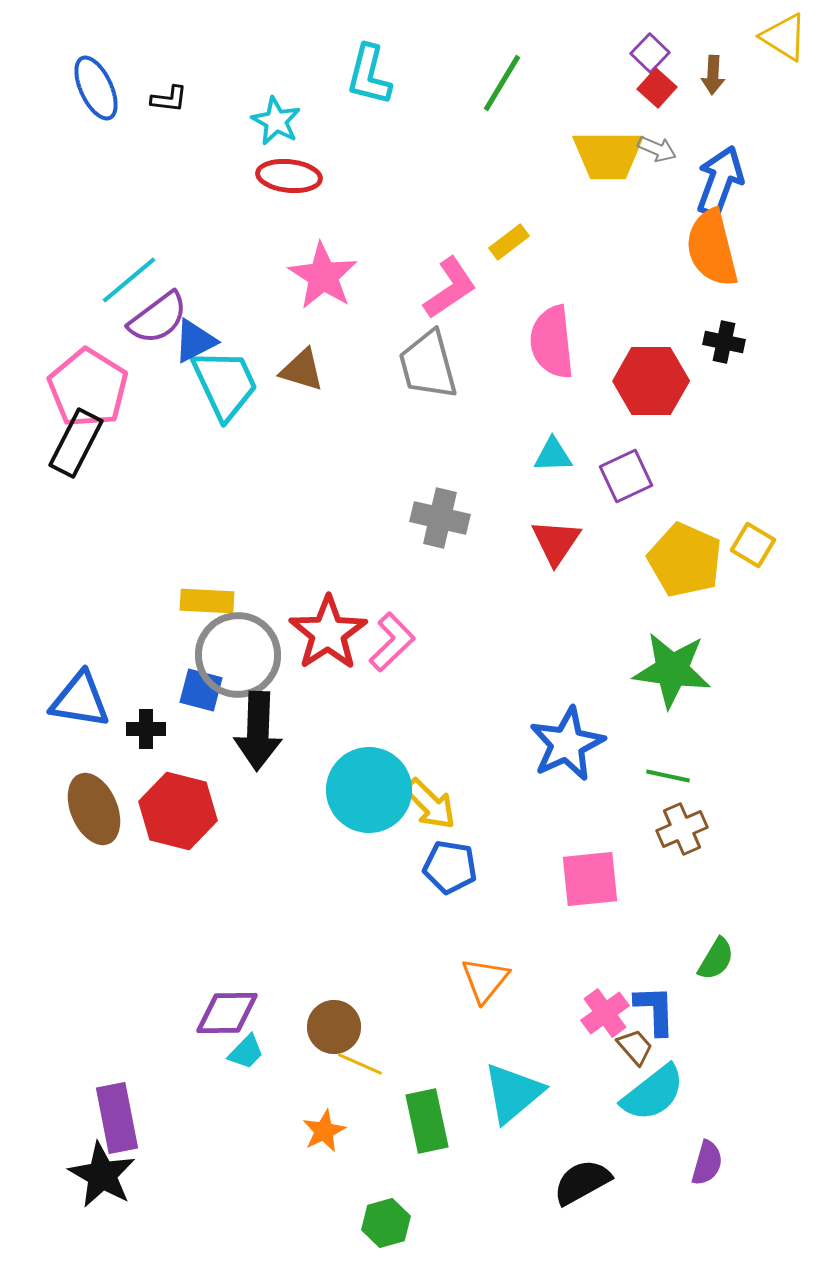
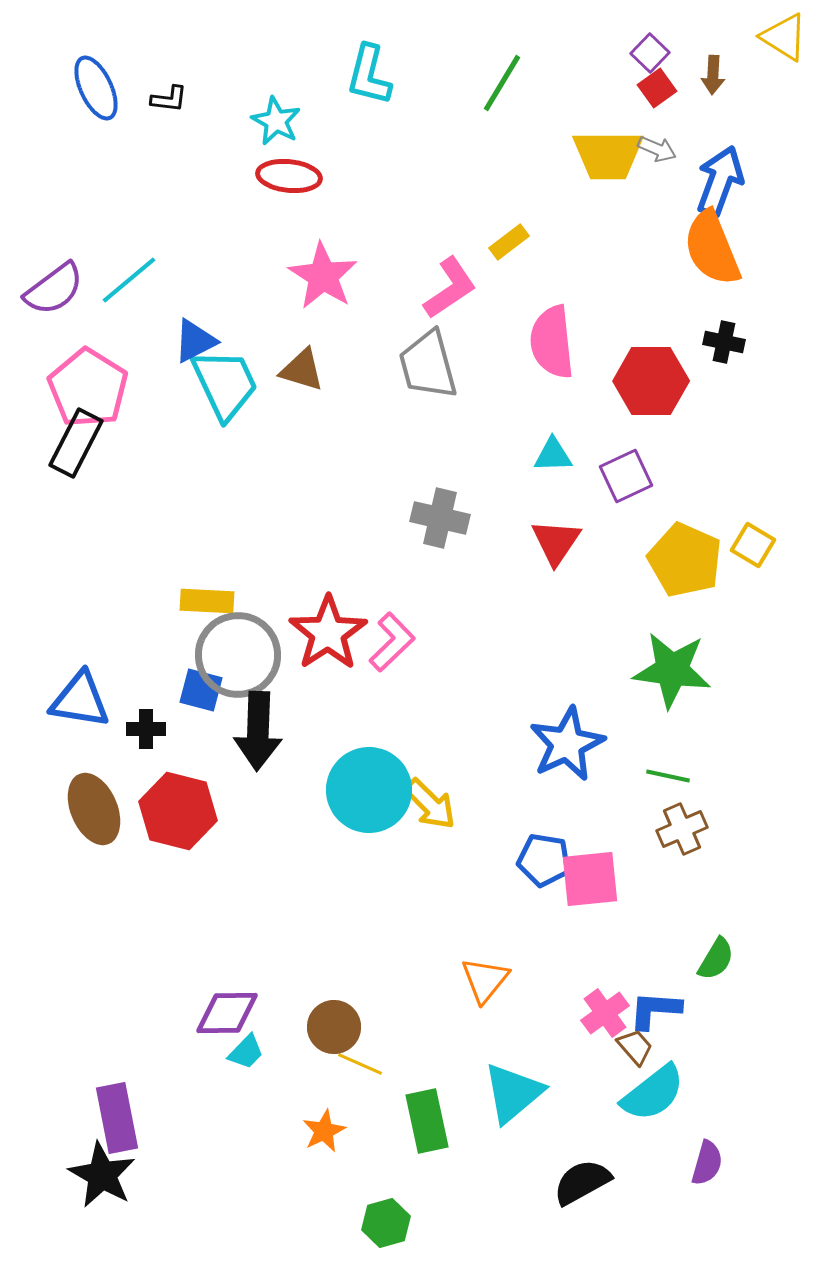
red square at (657, 88): rotated 12 degrees clockwise
orange semicircle at (712, 248): rotated 8 degrees counterclockwise
purple semicircle at (158, 318): moved 104 px left, 29 px up
blue pentagon at (450, 867): moved 94 px right, 7 px up
blue L-shape at (655, 1010): rotated 84 degrees counterclockwise
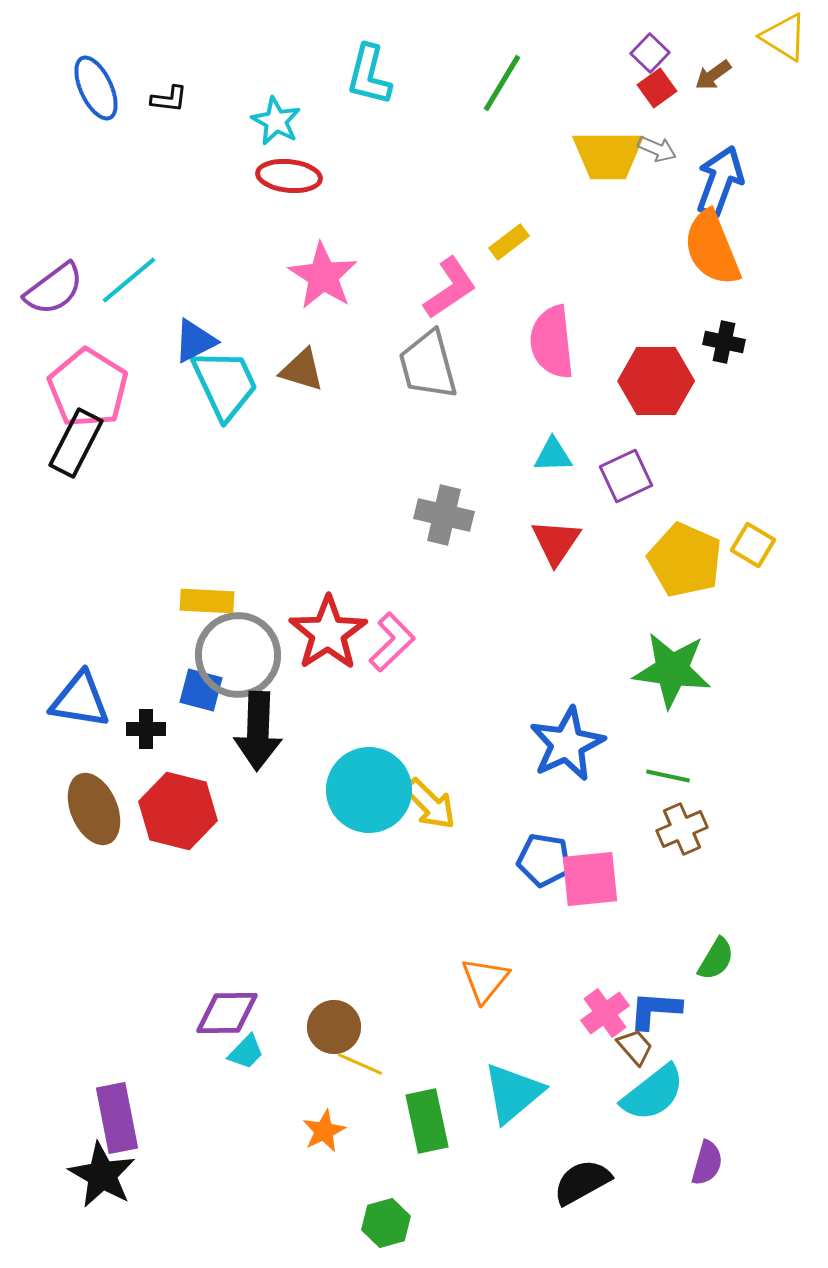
brown arrow at (713, 75): rotated 51 degrees clockwise
red hexagon at (651, 381): moved 5 px right
gray cross at (440, 518): moved 4 px right, 3 px up
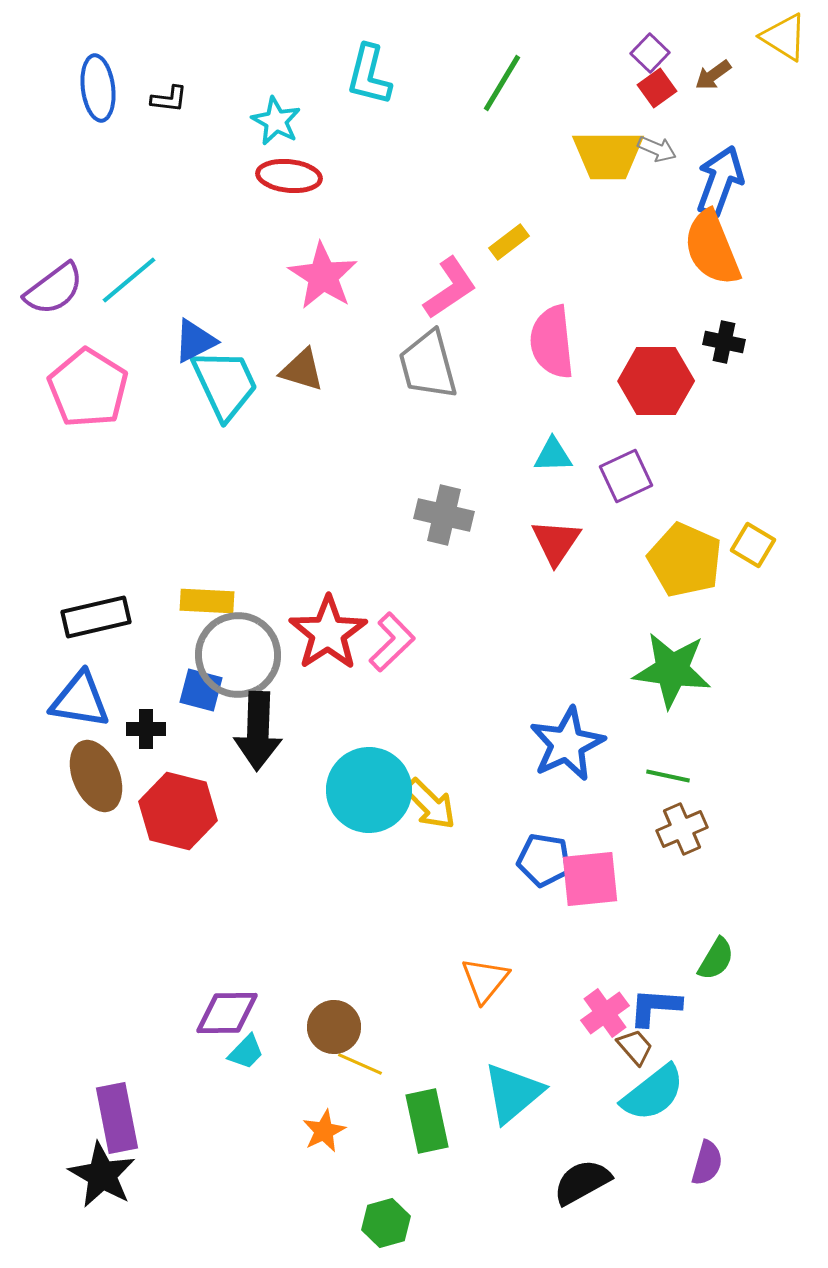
blue ellipse at (96, 88): moved 2 px right; rotated 18 degrees clockwise
black rectangle at (76, 443): moved 20 px right, 174 px down; rotated 50 degrees clockwise
brown ellipse at (94, 809): moved 2 px right, 33 px up
blue L-shape at (655, 1010): moved 3 px up
